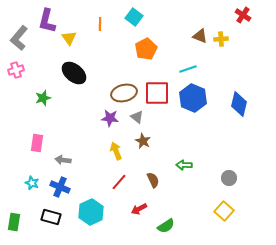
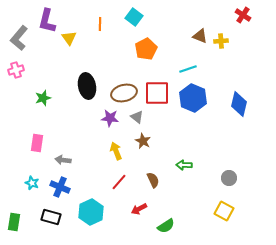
yellow cross: moved 2 px down
black ellipse: moved 13 px right, 13 px down; rotated 40 degrees clockwise
yellow square: rotated 12 degrees counterclockwise
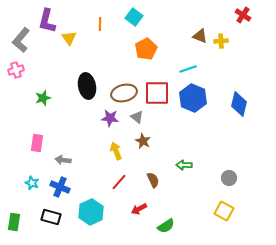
gray L-shape: moved 2 px right, 2 px down
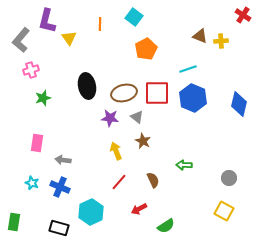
pink cross: moved 15 px right
black rectangle: moved 8 px right, 11 px down
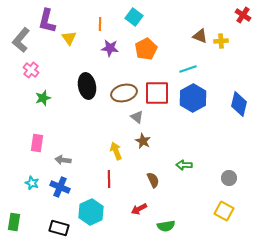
pink cross: rotated 35 degrees counterclockwise
blue hexagon: rotated 8 degrees clockwise
purple star: moved 70 px up
red line: moved 10 px left, 3 px up; rotated 42 degrees counterclockwise
green semicircle: rotated 24 degrees clockwise
